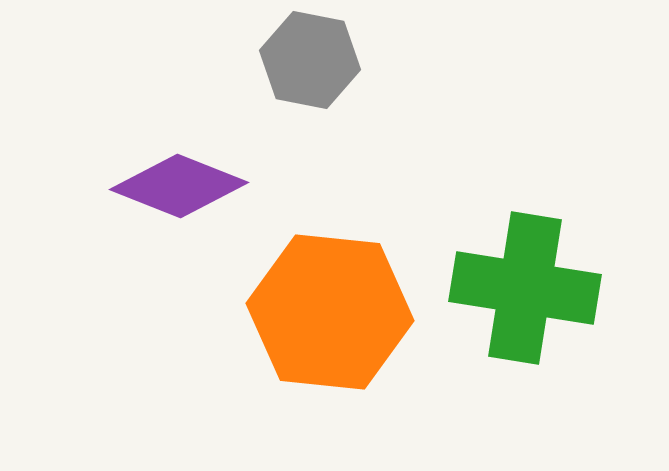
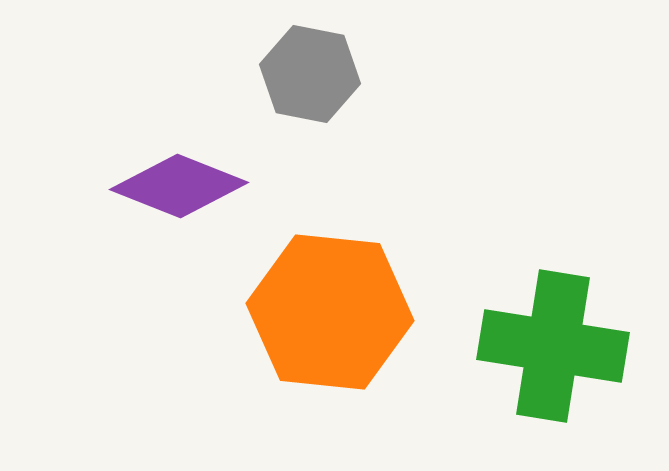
gray hexagon: moved 14 px down
green cross: moved 28 px right, 58 px down
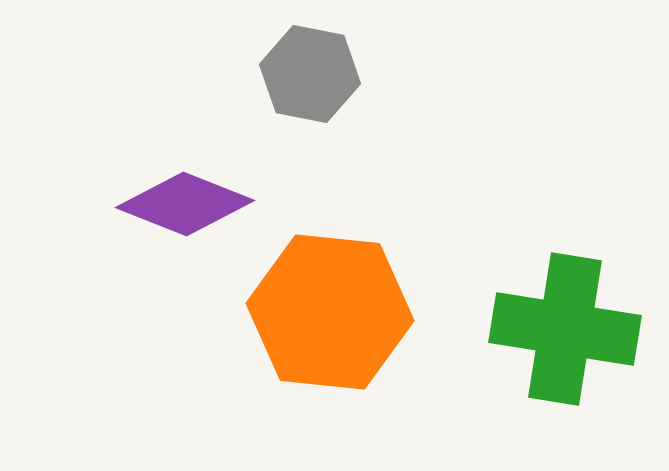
purple diamond: moved 6 px right, 18 px down
green cross: moved 12 px right, 17 px up
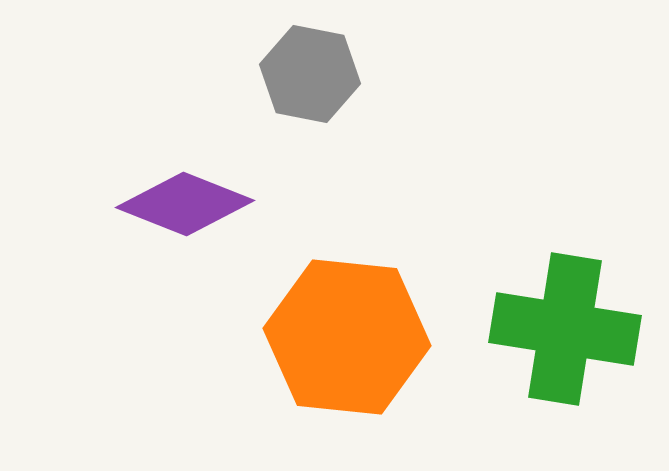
orange hexagon: moved 17 px right, 25 px down
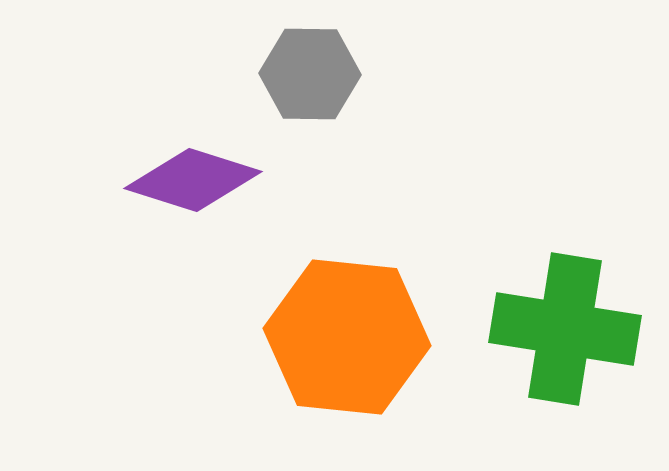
gray hexagon: rotated 10 degrees counterclockwise
purple diamond: moved 8 px right, 24 px up; rotated 4 degrees counterclockwise
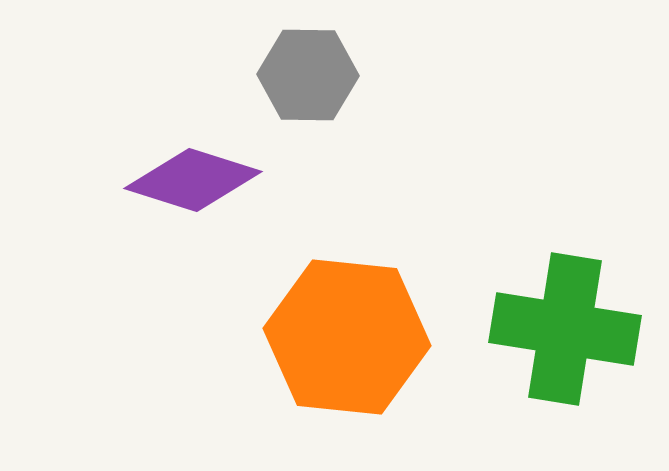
gray hexagon: moved 2 px left, 1 px down
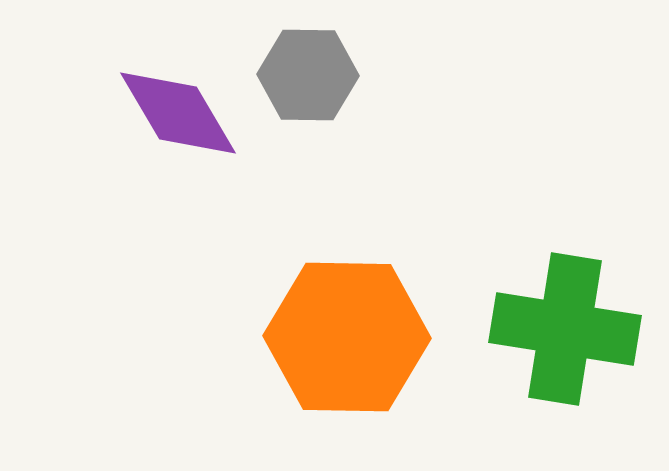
purple diamond: moved 15 px left, 67 px up; rotated 42 degrees clockwise
orange hexagon: rotated 5 degrees counterclockwise
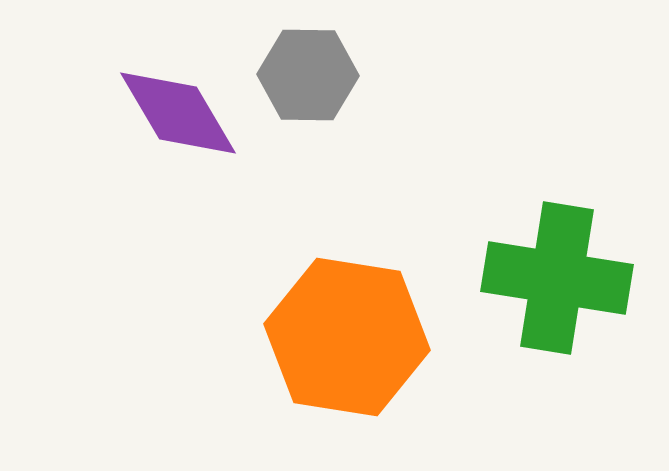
green cross: moved 8 px left, 51 px up
orange hexagon: rotated 8 degrees clockwise
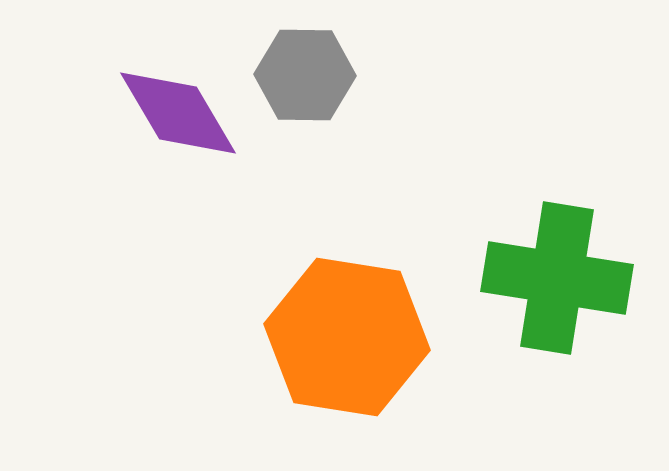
gray hexagon: moved 3 px left
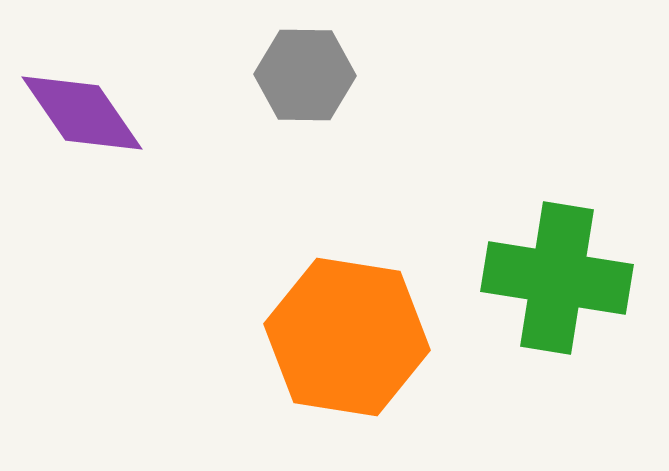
purple diamond: moved 96 px left; rotated 4 degrees counterclockwise
